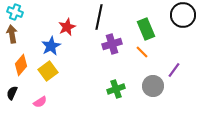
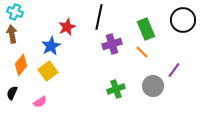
black circle: moved 5 px down
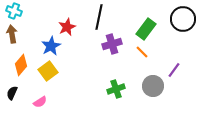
cyan cross: moved 1 px left, 1 px up
black circle: moved 1 px up
green rectangle: rotated 60 degrees clockwise
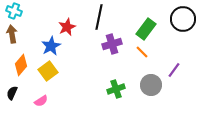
gray circle: moved 2 px left, 1 px up
pink semicircle: moved 1 px right, 1 px up
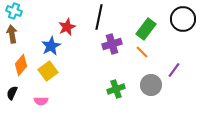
pink semicircle: rotated 32 degrees clockwise
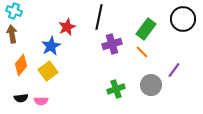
black semicircle: moved 9 px right, 5 px down; rotated 120 degrees counterclockwise
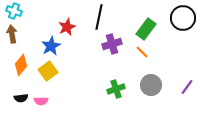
black circle: moved 1 px up
purple line: moved 13 px right, 17 px down
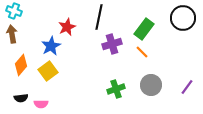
green rectangle: moved 2 px left
pink semicircle: moved 3 px down
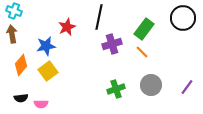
blue star: moved 5 px left; rotated 18 degrees clockwise
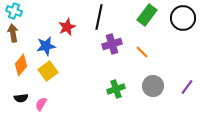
green rectangle: moved 3 px right, 14 px up
brown arrow: moved 1 px right, 1 px up
gray circle: moved 2 px right, 1 px down
pink semicircle: rotated 120 degrees clockwise
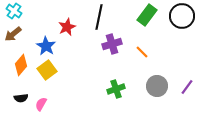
cyan cross: rotated 14 degrees clockwise
black circle: moved 1 px left, 2 px up
brown arrow: moved 1 px down; rotated 120 degrees counterclockwise
blue star: rotated 30 degrees counterclockwise
yellow square: moved 1 px left, 1 px up
gray circle: moved 4 px right
